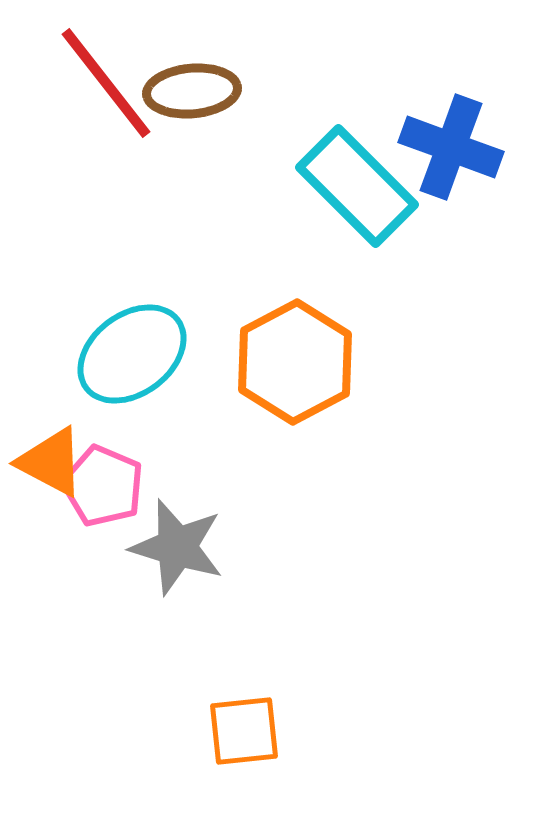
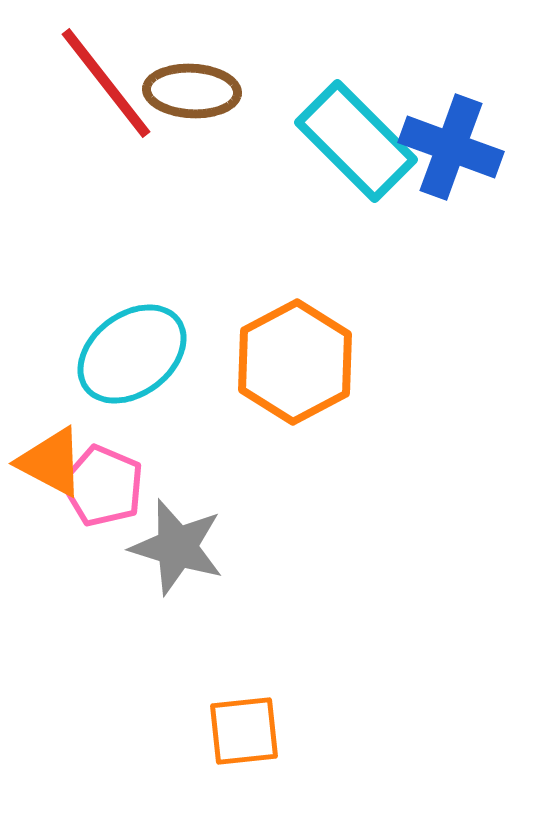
brown ellipse: rotated 8 degrees clockwise
cyan rectangle: moved 1 px left, 45 px up
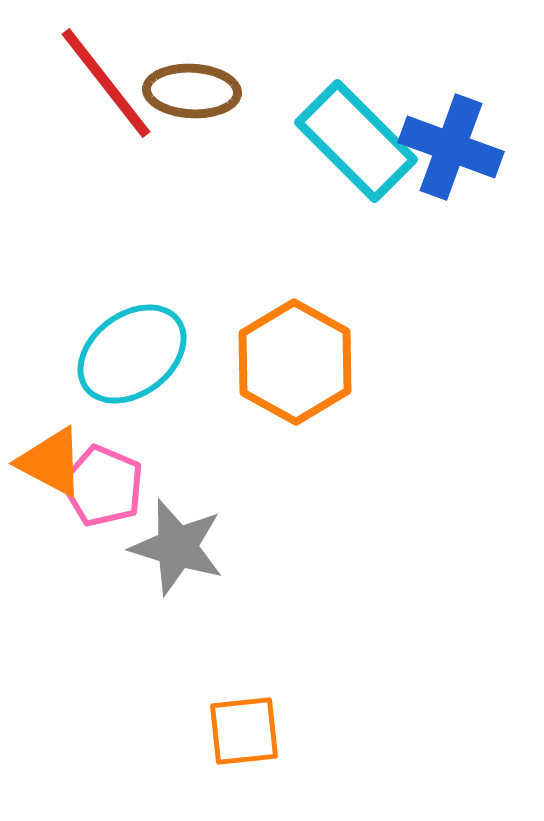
orange hexagon: rotated 3 degrees counterclockwise
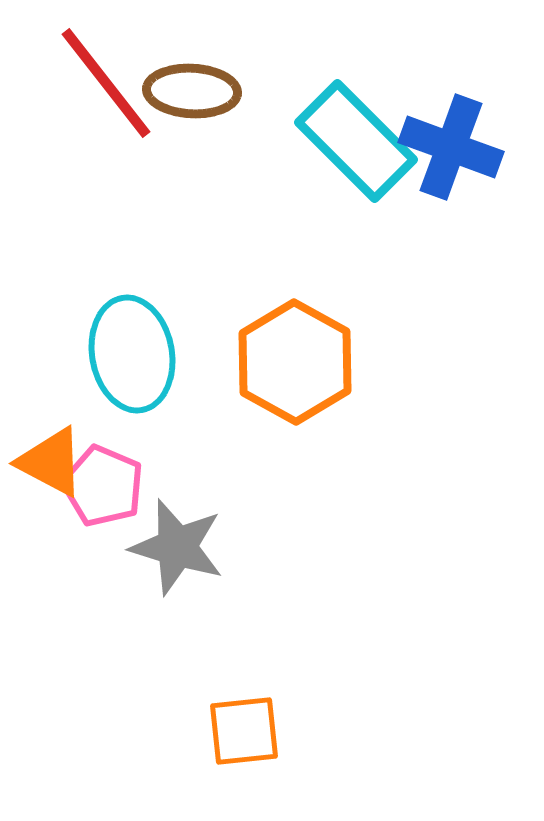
cyan ellipse: rotated 63 degrees counterclockwise
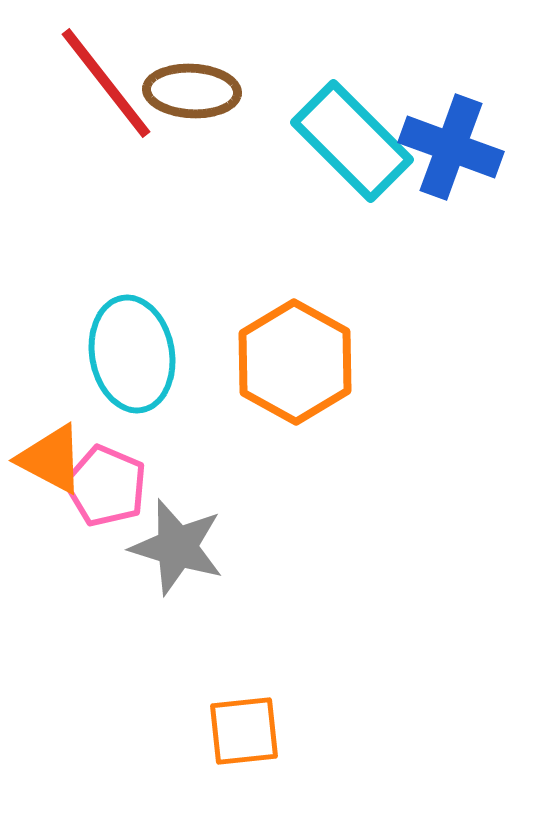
cyan rectangle: moved 4 px left
orange triangle: moved 3 px up
pink pentagon: moved 3 px right
